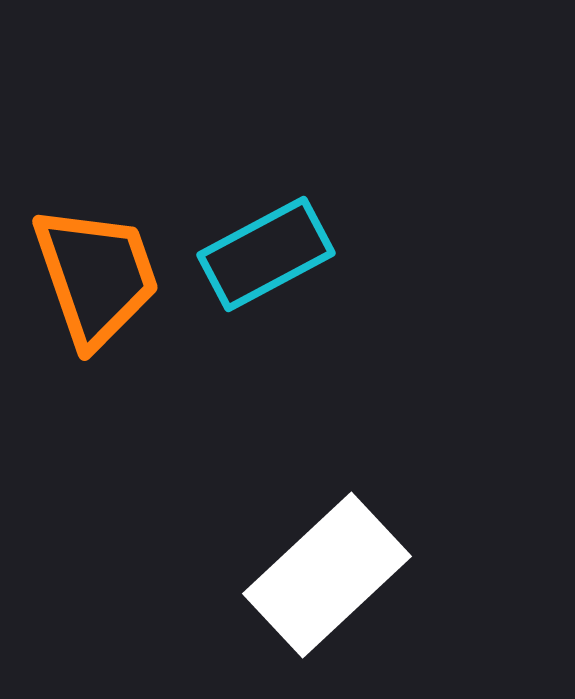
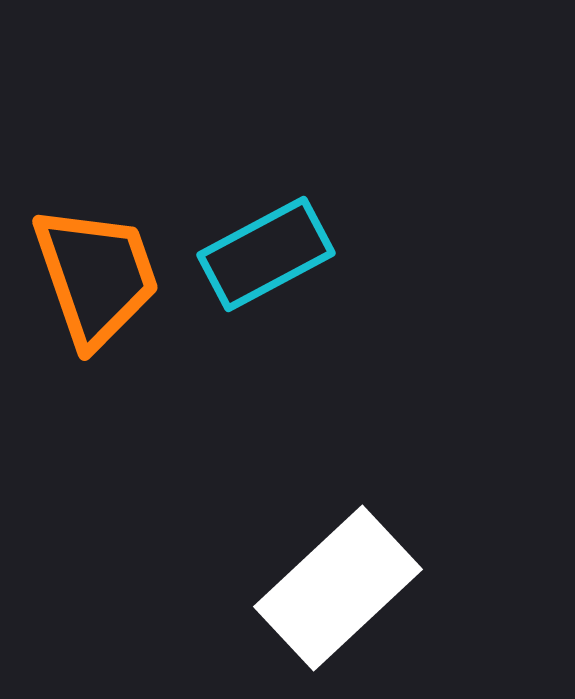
white rectangle: moved 11 px right, 13 px down
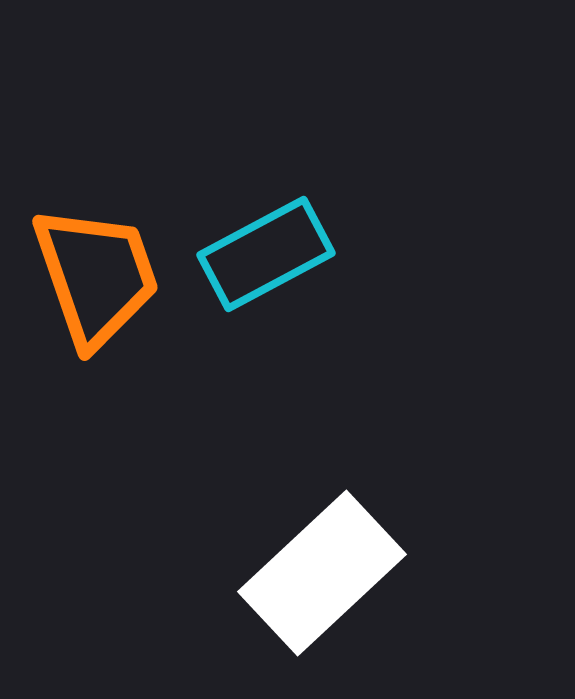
white rectangle: moved 16 px left, 15 px up
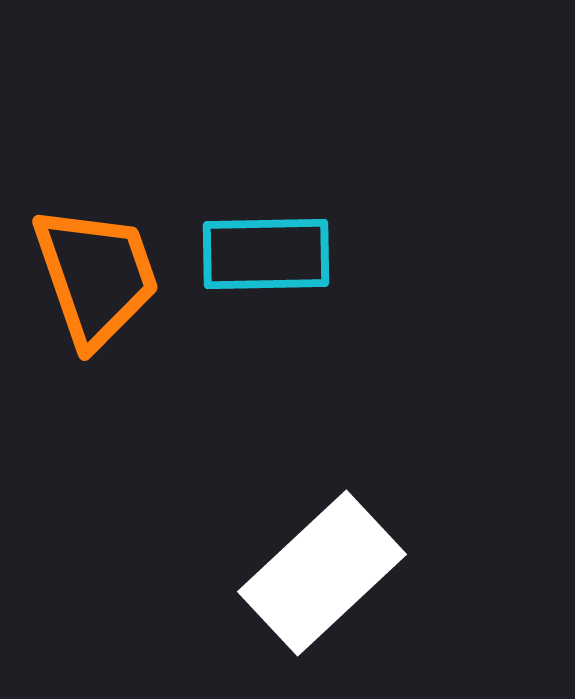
cyan rectangle: rotated 27 degrees clockwise
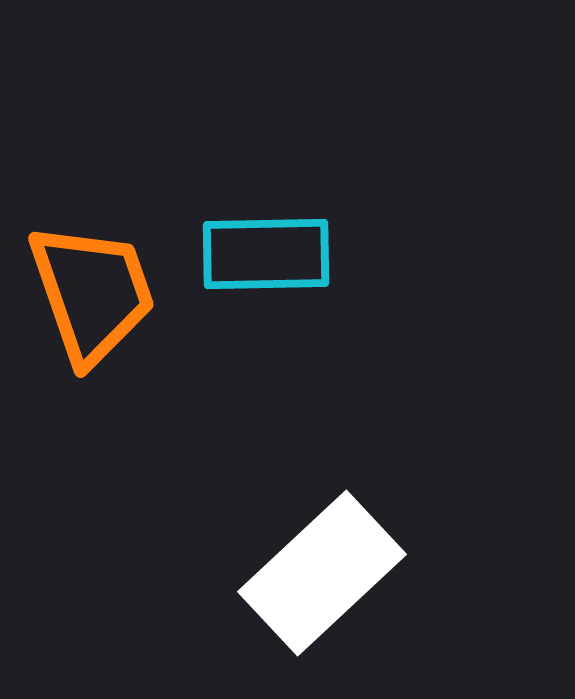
orange trapezoid: moved 4 px left, 17 px down
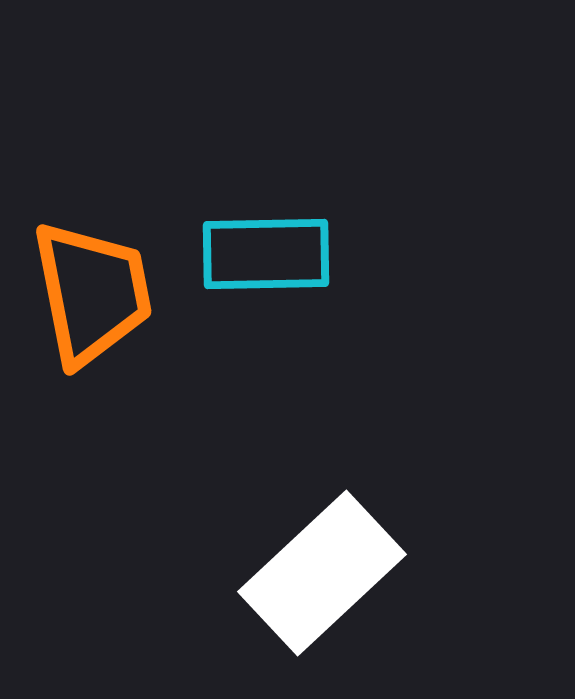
orange trapezoid: rotated 8 degrees clockwise
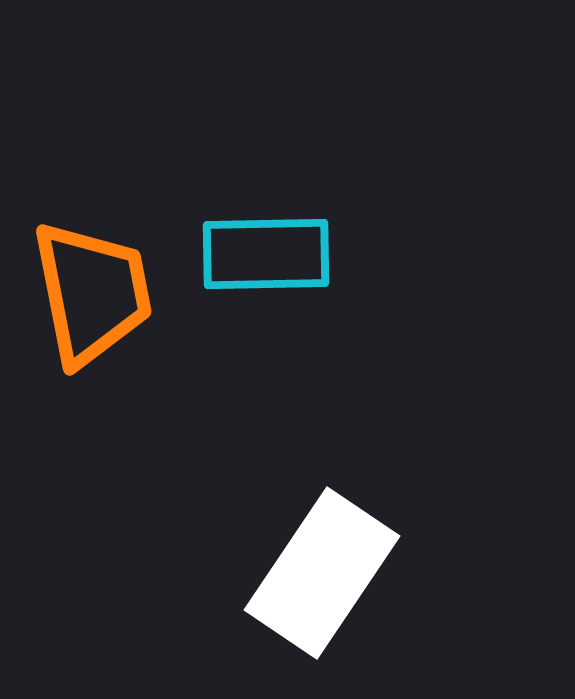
white rectangle: rotated 13 degrees counterclockwise
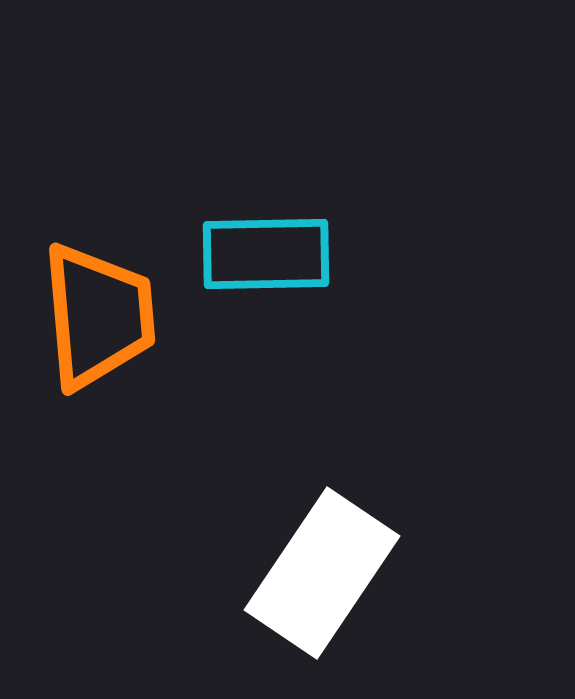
orange trapezoid: moved 6 px right, 23 px down; rotated 6 degrees clockwise
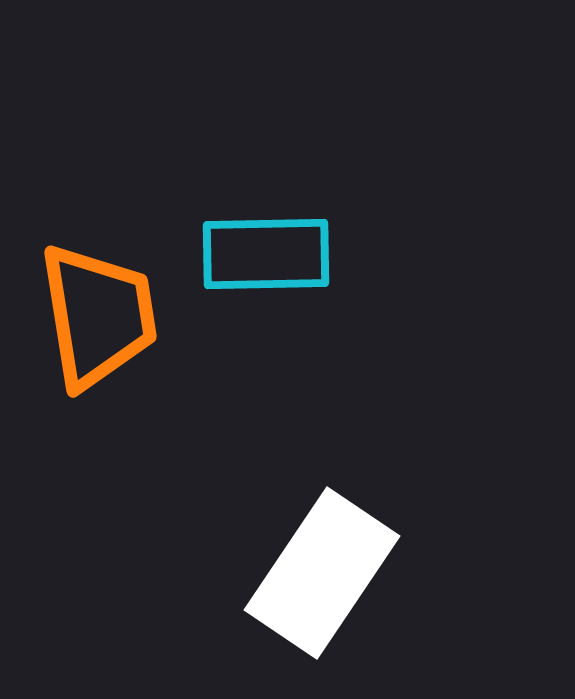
orange trapezoid: rotated 4 degrees counterclockwise
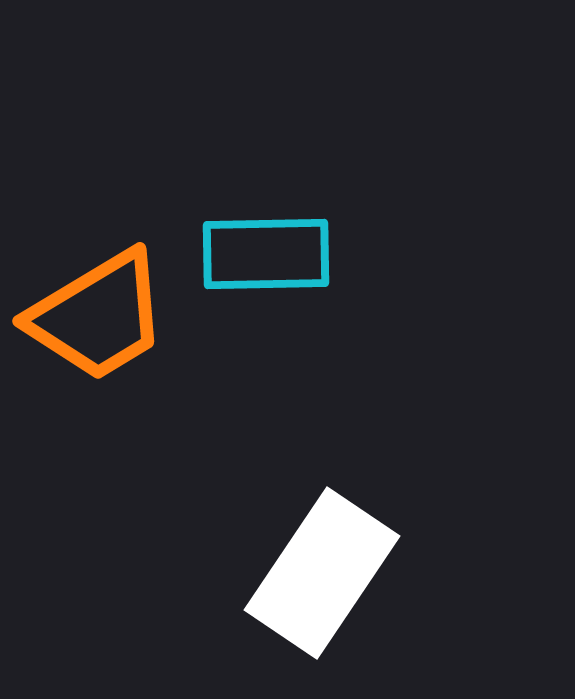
orange trapezoid: rotated 68 degrees clockwise
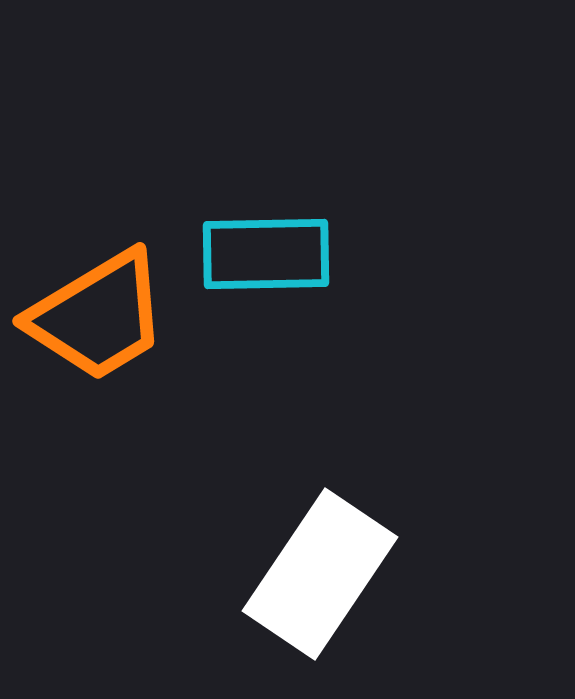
white rectangle: moved 2 px left, 1 px down
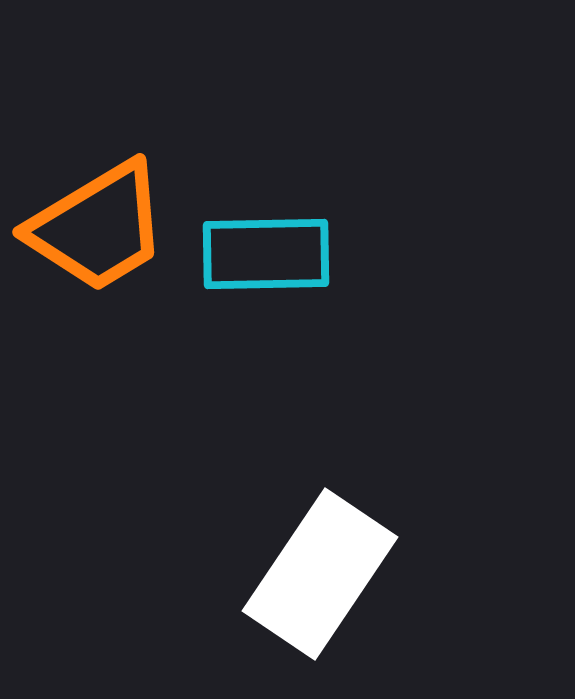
orange trapezoid: moved 89 px up
